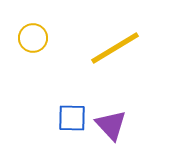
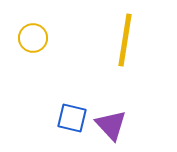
yellow line: moved 10 px right, 8 px up; rotated 50 degrees counterclockwise
blue square: rotated 12 degrees clockwise
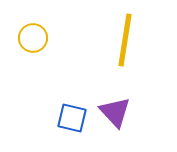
purple triangle: moved 4 px right, 13 px up
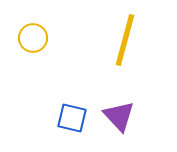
yellow line: rotated 6 degrees clockwise
purple triangle: moved 4 px right, 4 px down
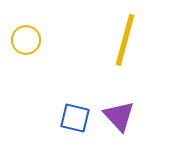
yellow circle: moved 7 px left, 2 px down
blue square: moved 3 px right
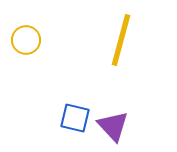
yellow line: moved 4 px left
purple triangle: moved 6 px left, 10 px down
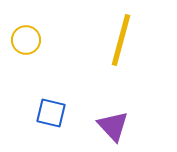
blue square: moved 24 px left, 5 px up
